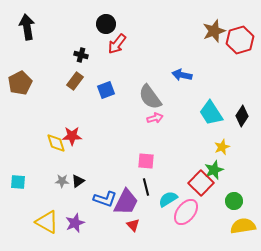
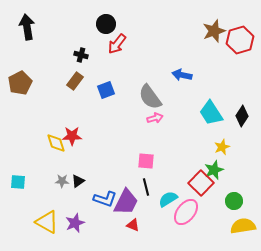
red triangle: rotated 24 degrees counterclockwise
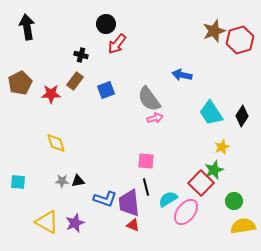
gray semicircle: moved 1 px left, 2 px down
red star: moved 21 px left, 42 px up
black triangle: rotated 24 degrees clockwise
purple trapezoid: moved 3 px right, 1 px down; rotated 148 degrees clockwise
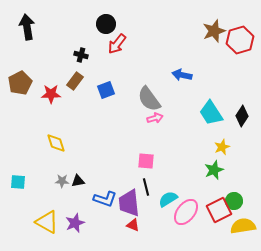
red square: moved 18 px right, 27 px down; rotated 20 degrees clockwise
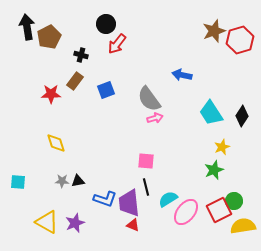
brown pentagon: moved 29 px right, 46 px up
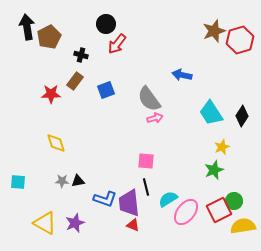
yellow triangle: moved 2 px left, 1 px down
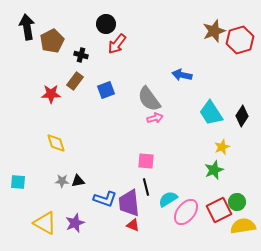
brown pentagon: moved 3 px right, 4 px down
green circle: moved 3 px right, 1 px down
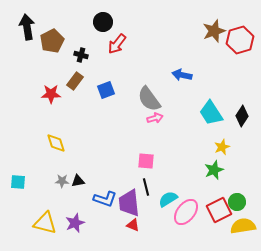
black circle: moved 3 px left, 2 px up
yellow triangle: rotated 15 degrees counterclockwise
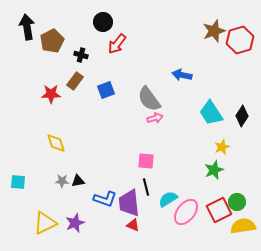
yellow triangle: rotated 40 degrees counterclockwise
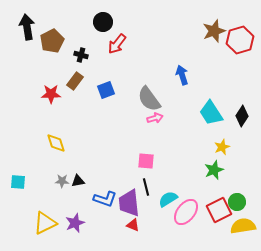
blue arrow: rotated 60 degrees clockwise
